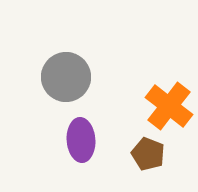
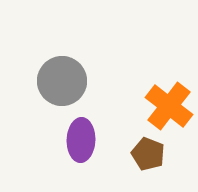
gray circle: moved 4 px left, 4 px down
purple ellipse: rotated 6 degrees clockwise
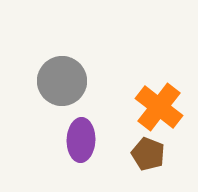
orange cross: moved 10 px left, 1 px down
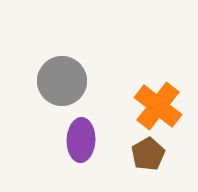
orange cross: moved 1 px left, 1 px up
brown pentagon: rotated 20 degrees clockwise
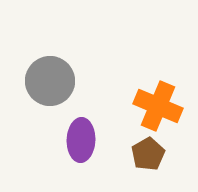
gray circle: moved 12 px left
orange cross: rotated 15 degrees counterclockwise
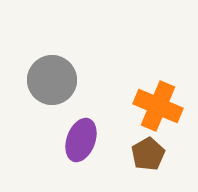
gray circle: moved 2 px right, 1 px up
purple ellipse: rotated 18 degrees clockwise
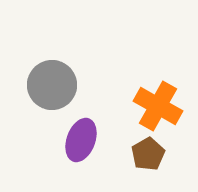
gray circle: moved 5 px down
orange cross: rotated 6 degrees clockwise
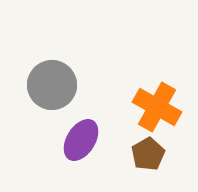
orange cross: moved 1 px left, 1 px down
purple ellipse: rotated 12 degrees clockwise
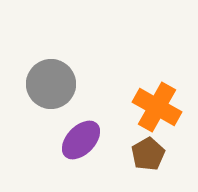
gray circle: moved 1 px left, 1 px up
purple ellipse: rotated 12 degrees clockwise
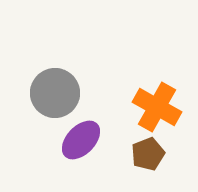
gray circle: moved 4 px right, 9 px down
brown pentagon: rotated 8 degrees clockwise
